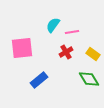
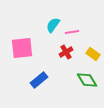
green diamond: moved 2 px left, 1 px down
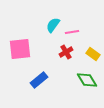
pink square: moved 2 px left, 1 px down
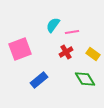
pink square: rotated 15 degrees counterclockwise
green diamond: moved 2 px left, 1 px up
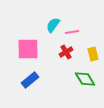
pink square: moved 8 px right; rotated 20 degrees clockwise
yellow rectangle: rotated 40 degrees clockwise
blue rectangle: moved 9 px left
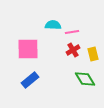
cyan semicircle: rotated 56 degrees clockwise
red cross: moved 7 px right, 2 px up
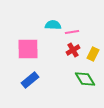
yellow rectangle: rotated 40 degrees clockwise
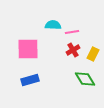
blue rectangle: rotated 24 degrees clockwise
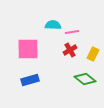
red cross: moved 3 px left
green diamond: rotated 20 degrees counterclockwise
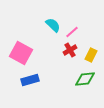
cyan semicircle: rotated 42 degrees clockwise
pink line: rotated 32 degrees counterclockwise
pink square: moved 7 px left, 4 px down; rotated 30 degrees clockwise
yellow rectangle: moved 2 px left, 1 px down
green diamond: rotated 45 degrees counterclockwise
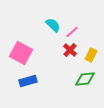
red cross: rotated 16 degrees counterclockwise
blue rectangle: moved 2 px left, 1 px down
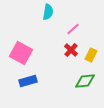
cyan semicircle: moved 5 px left, 13 px up; rotated 56 degrees clockwise
pink line: moved 1 px right, 3 px up
red cross: moved 1 px right
green diamond: moved 2 px down
